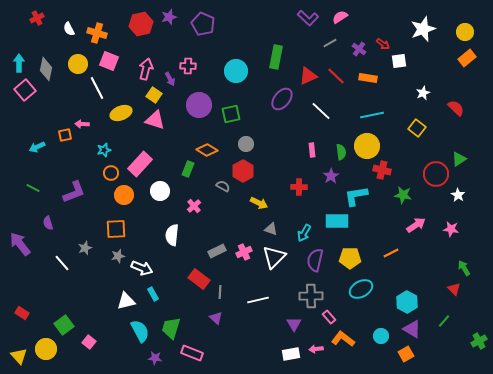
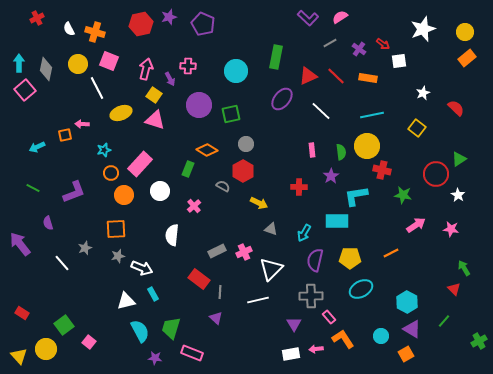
orange cross at (97, 33): moved 2 px left, 1 px up
white triangle at (274, 257): moved 3 px left, 12 px down
orange L-shape at (343, 339): rotated 20 degrees clockwise
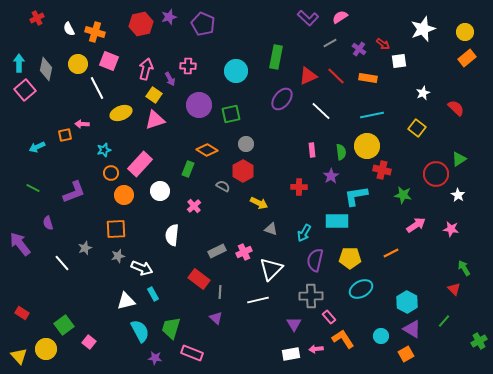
pink triangle at (155, 120): rotated 35 degrees counterclockwise
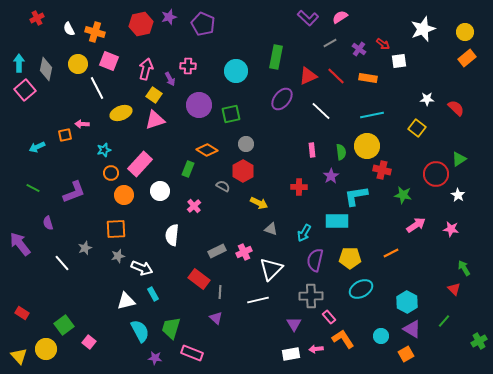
white star at (423, 93): moved 4 px right, 6 px down; rotated 24 degrees clockwise
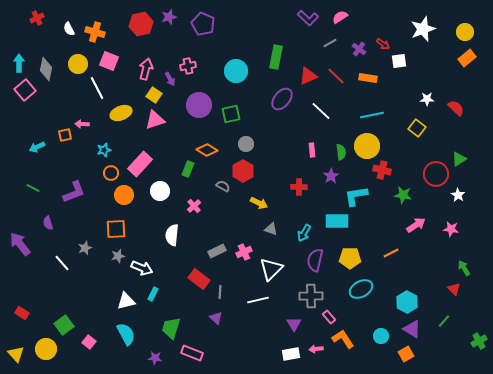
pink cross at (188, 66): rotated 14 degrees counterclockwise
cyan rectangle at (153, 294): rotated 56 degrees clockwise
cyan semicircle at (140, 331): moved 14 px left, 3 px down
yellow triangle at (19, 356): moved 3 px left, 2 px up
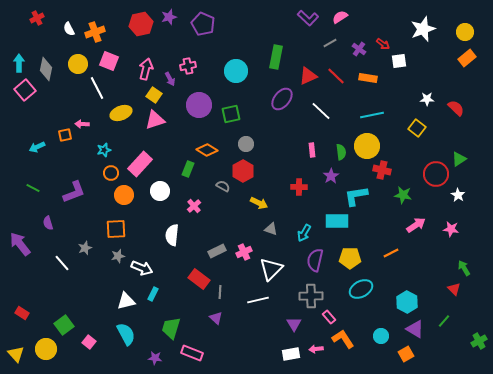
orange cross at (95, 32): rotated 36 degrees counterclockwise
purple triangle at (412, 329): moved 3 px right
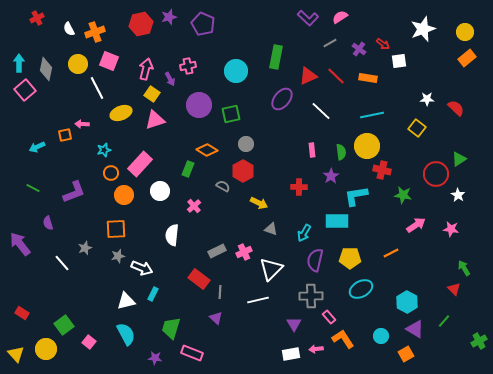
yellow square at (154, 95): moved 2 px left, 1 px up
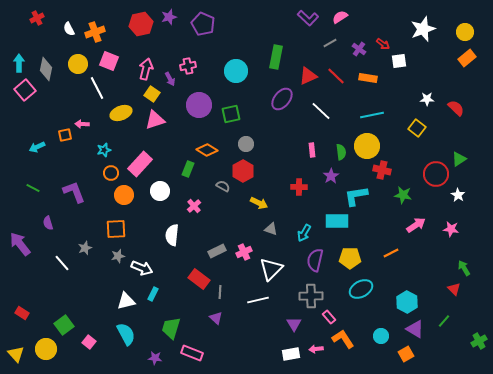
purple L-shape at (74, 192): rotated 90 degrees counterclockwise
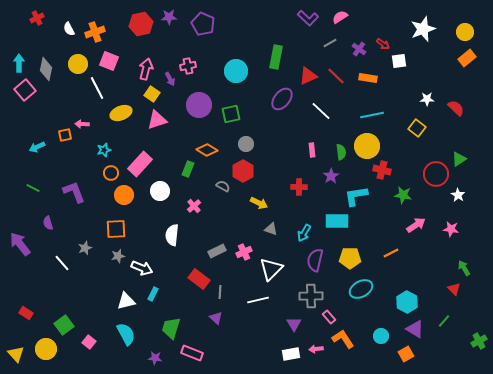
purple star at (169, 17): rotated 14 degrees clockwise
pink triangle at (155, 120): moved 2 px right
red rectangle at (22, 313): moved 4 px right
